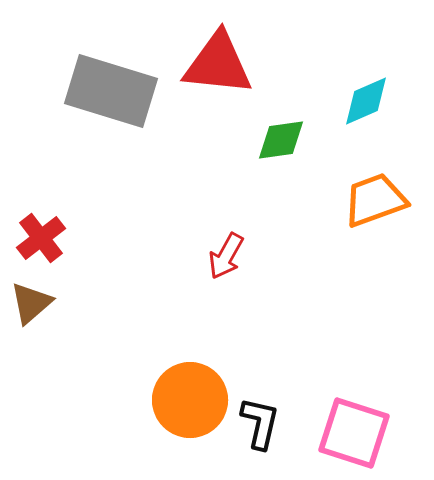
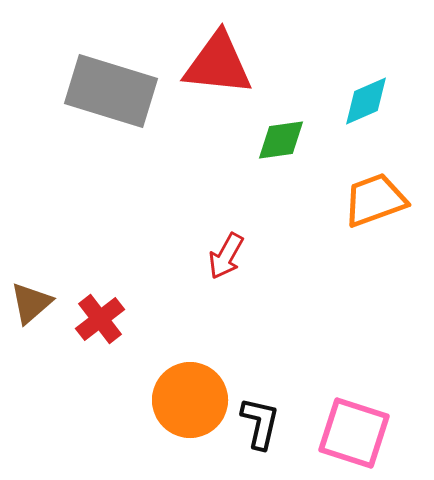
red cross: moved 59 px right, 81 px down
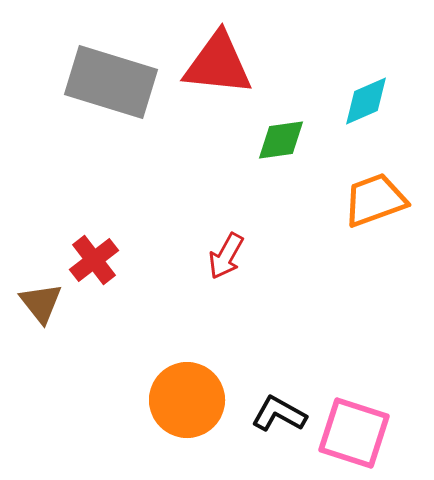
gray rectangle: moved 9 px up
brown triangle: moved 10 px right; rotated 27 degrees counterclockwise
red cross: moved 6 px left, 59 px up
orange circle: moved 3 px left
black L-shape: moved 19 px right, 9 px up; rotated 74 degrees counterclockwise
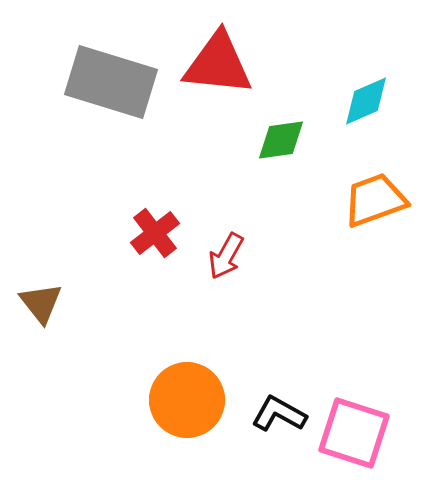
red cross: moved 61 px right, 27 px up
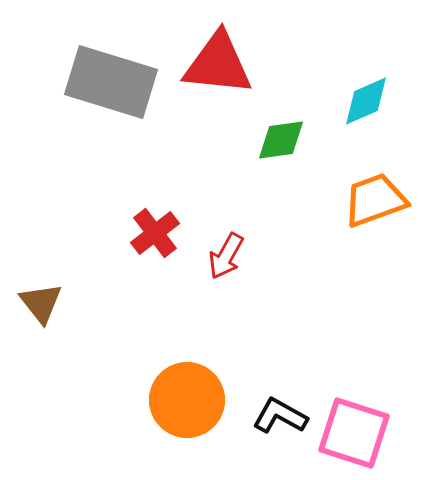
black L-shape: moved 1 px right, 2 px down
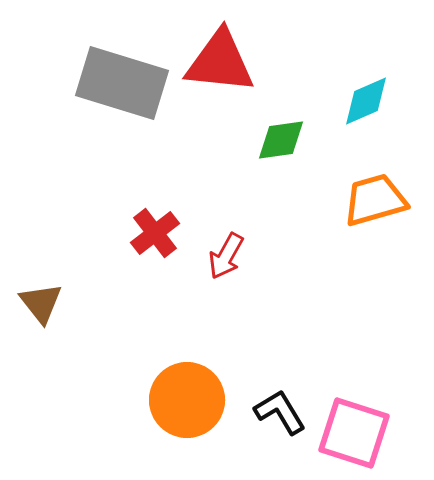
red triangle: moved 2 px right, 2 px up
gray rectangle: moved 11 px right, 1 px down
orange trapezoid: rotated 4 degrees clockwise
black L-shape: moved 4 px up; rotated 30 degrees clockwise
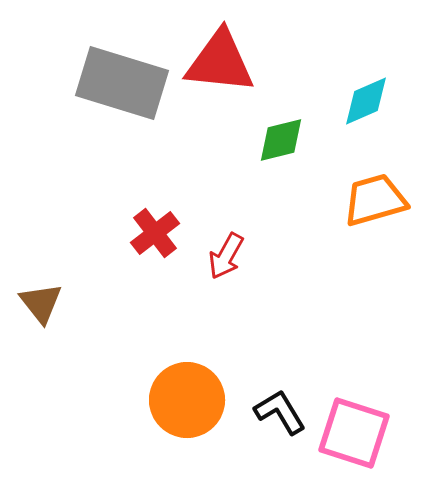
green diamond: rotated 6 degrees counterclockwise
